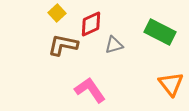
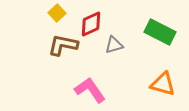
orange triangle: moved 8 px left; rotated 36 degrees counterclockwise
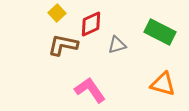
gray triangle: moved 3 px right
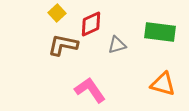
green rectangle: rotated 20 degrees counterclockwise
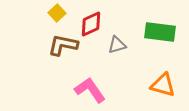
orange triangle: moved 1 px down
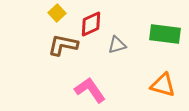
green rectangle: moved 5 px right, 2 px down
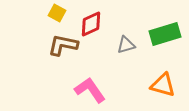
yellow square: rotated 18 degrees counterclockwise
green rectangle: rotated 24 degrees counterclockwise
gray triangle: moved 9 px right
